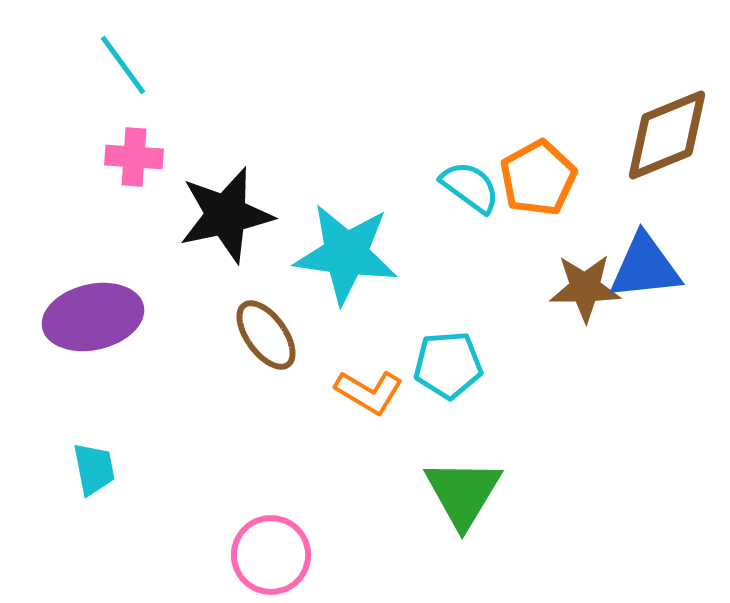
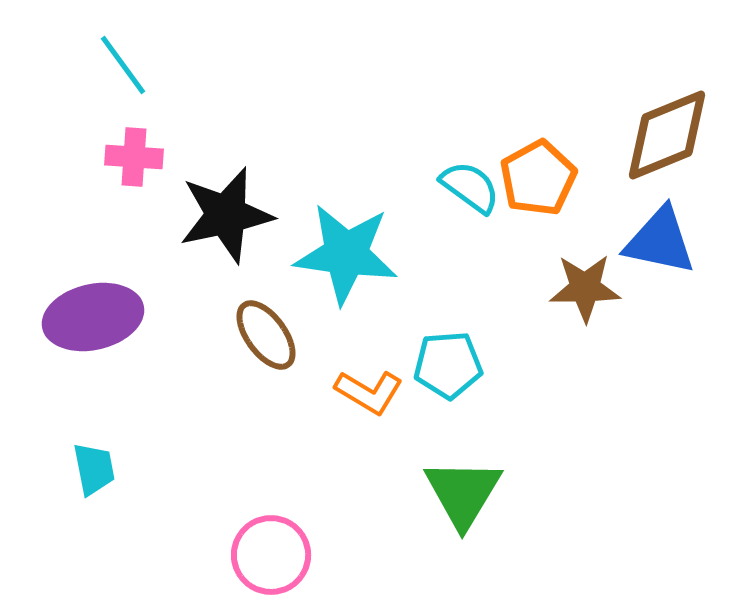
blue triangle: moved 15 px right, 26 px up; rotated 18 degrees clockwise
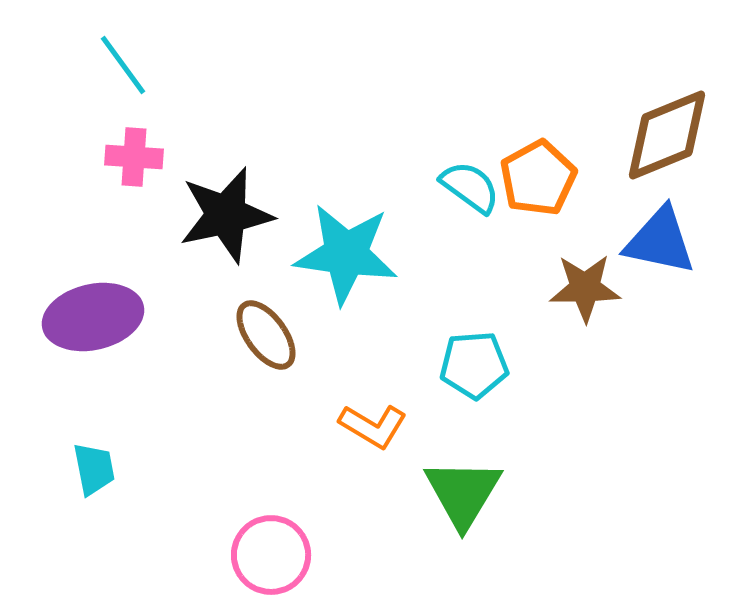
cyan pentagon: moved 26 px right
orange L-shape: moved 4 px right, 34 px down
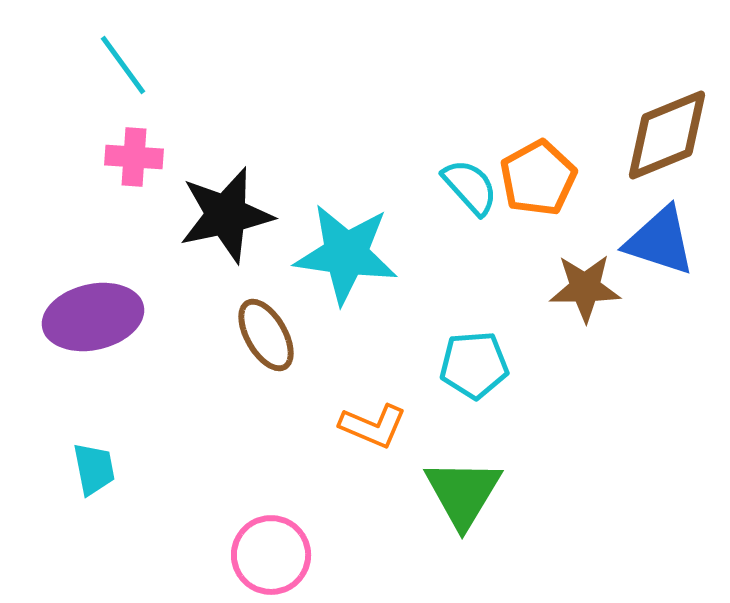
cyan semicircle: rotated 12 degrees clockwise
blue triangle: rotated 6 degrees clockwise
brown ellipse: rotated 6 degrees clockwise
orange L-shape: rotated 8 degrees counterclockwise
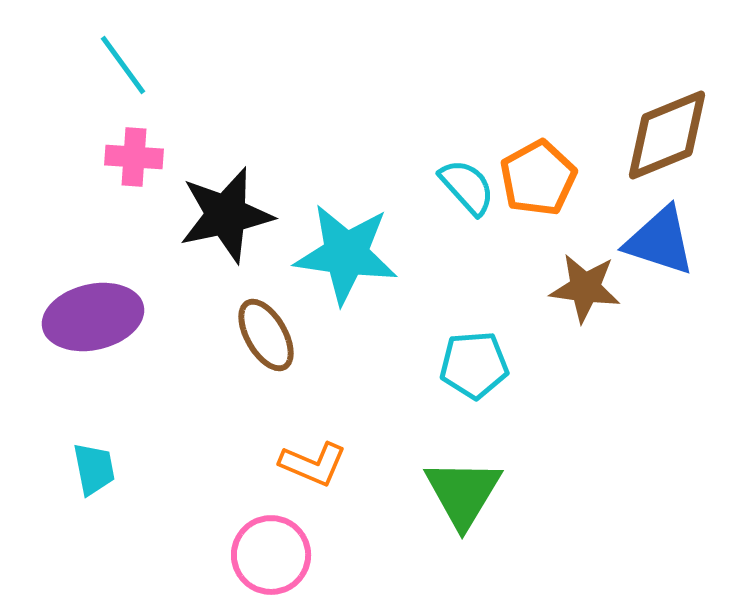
cyan semicircle: moved 3 px left
brown star: rotated 8 degrees clockwise
orange L-shape: moved 60 px left, 38 px down
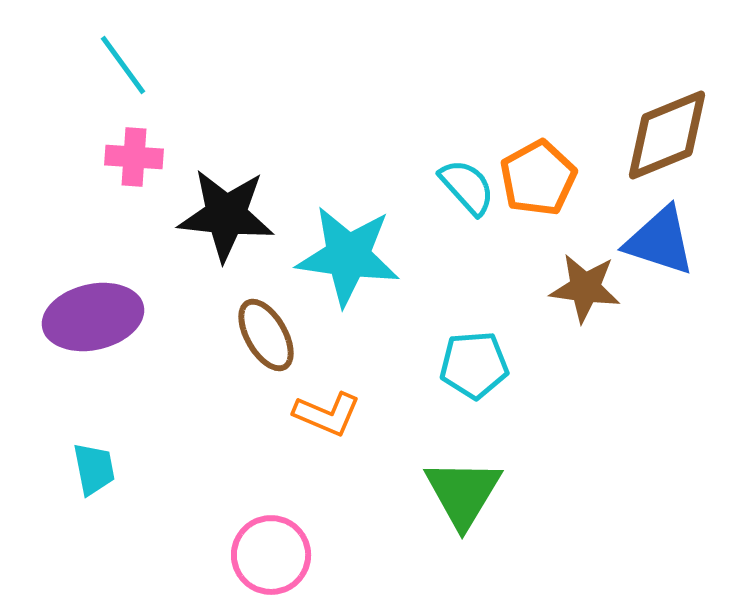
black star: rotated 18 degrees clockwise
cyan star: moved 2 px right, 2 px down
orange L-shape: moved 14 px right, 50 px up
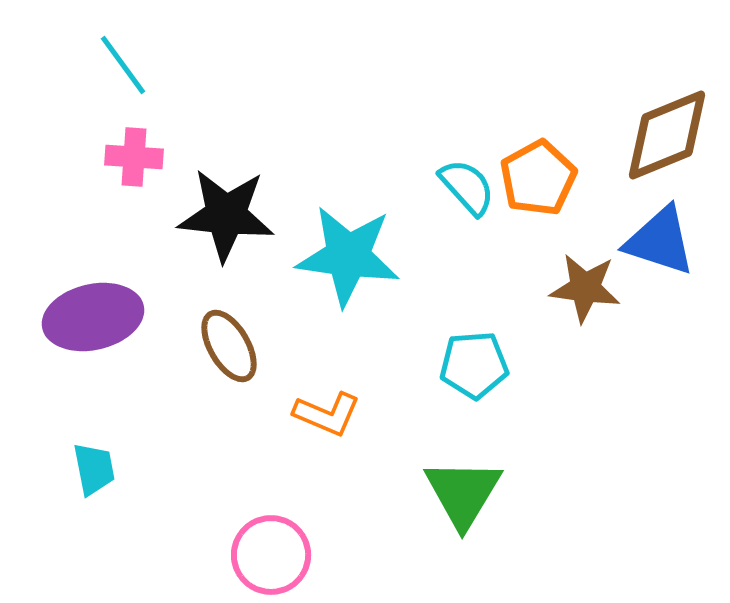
brown ellipse: moved 37 px left, 11 px down
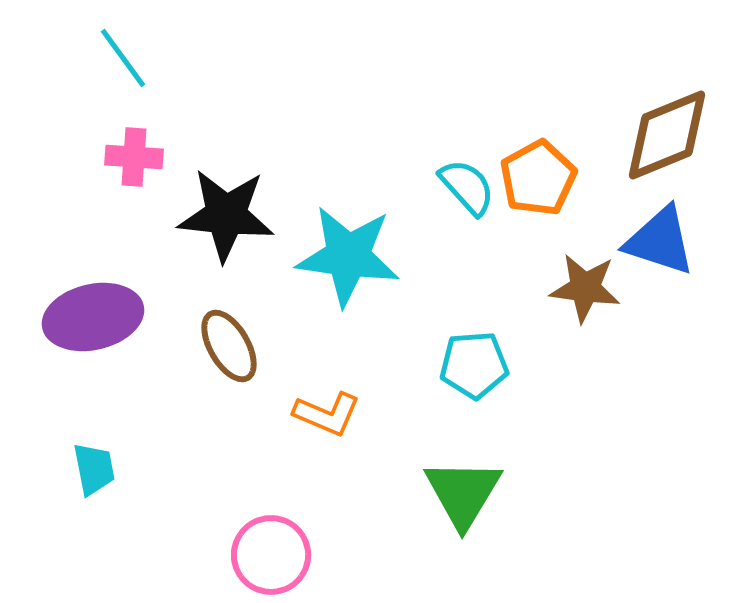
cyan line: moved 7 px up
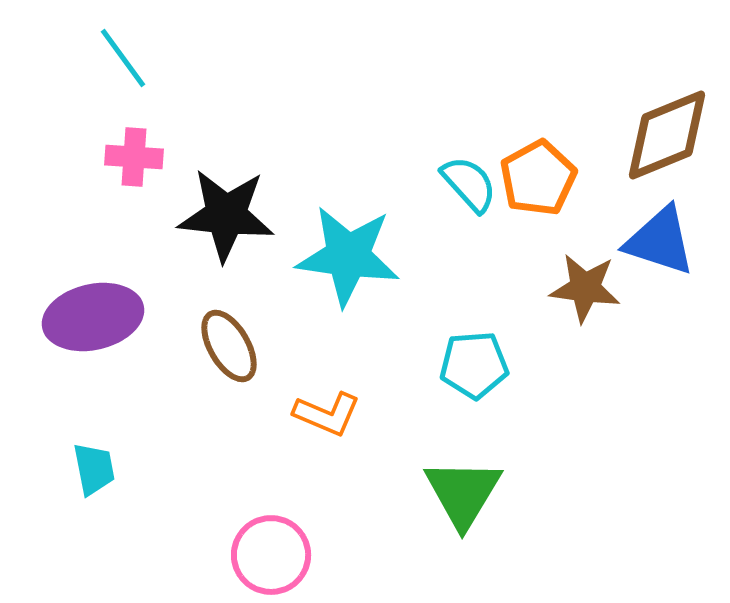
cyan semicircle: moved 2 px right, 3 px up
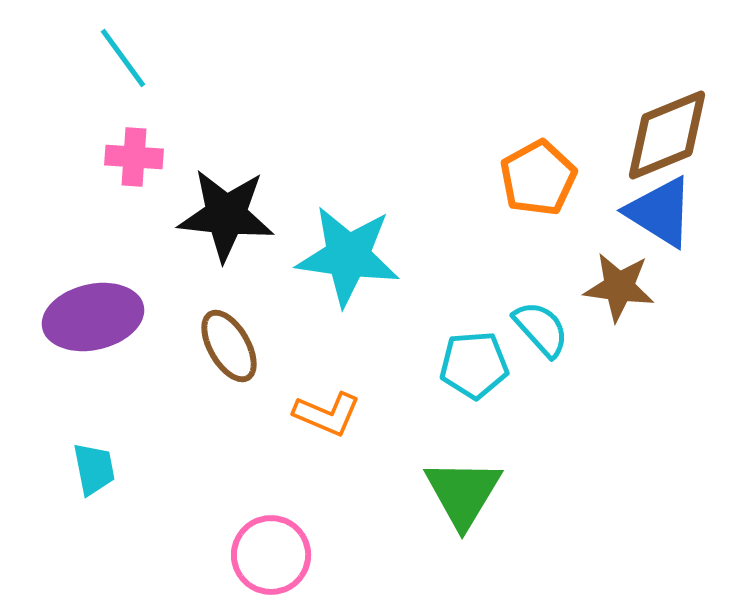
cyan semicircle: moved 72 px right, 145 px down
blue triangle: moved 29 px up; rotated 14 degrees clockwise
brown star: moved 34 px right, 1 px up
